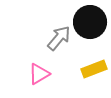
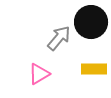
black circle: moved 1 px right
yellow rectangle: rotated 20 degrees clockwise
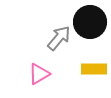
black circle: moved 1 px left
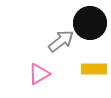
black circle: moved 1 px down
gray arrow: moved 2 px right, 3 px down; rotated 12 degrees clockwise
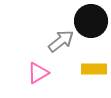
black circle: moved 1 px right, 2 px up
pink triangle: moved 1 px left, 1 px up
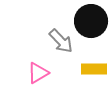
gray arrow: rotated 84 degrees clockwise
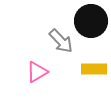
pink triangle: moved 1 px left, 1 px up
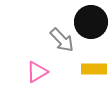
black circle: moved 1 px down
gray arrow: moved 1 px right, 1 px up
